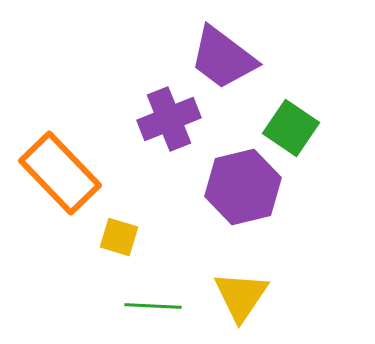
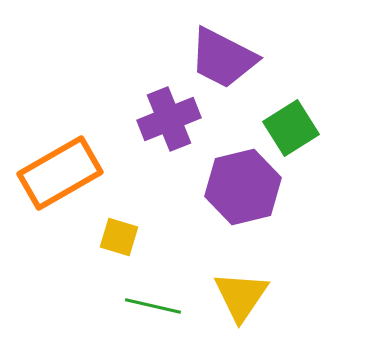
purple trapezoid: rotated 10 degrees counterclockwise
green square: rotated 24 degrees clockwise
orange rectangle: rotated 76 degrees counterclockwise
green line: rotated 10 degrees clockwise
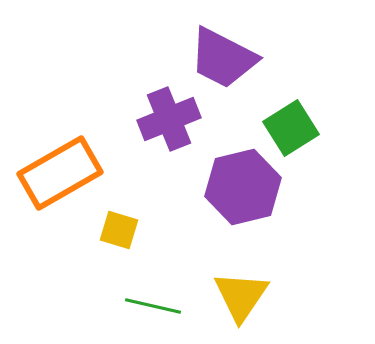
yellow square: moved 7 px up
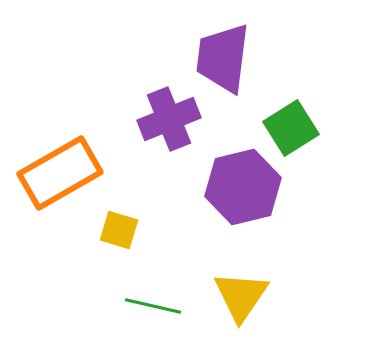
purple trapezoid: rotated 70 degrees clockwise
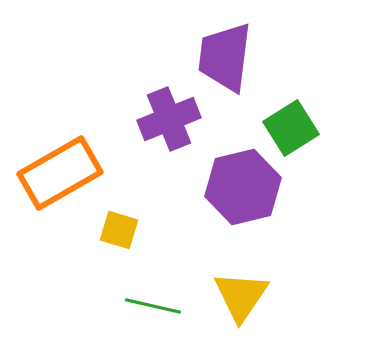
purple trapezoid: moved 2 px right, 1 px up
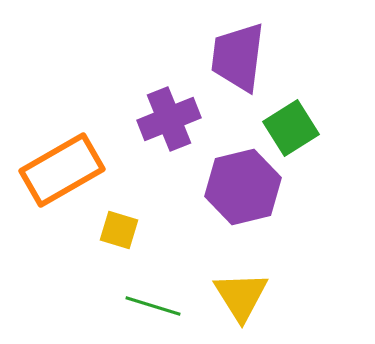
purple trapezoid: moved 13 px right
orange rectangle: moved 2 px right, 3 px up
yellow triangle: rotated 6 degrees counterclockwise
green line: rotated 4 degrees clockwise
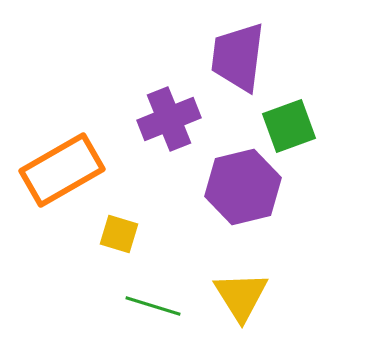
green square: moved 2 px left, 2 px up; rotated 12 degrees clockwise
yellow square: moved 4 px down
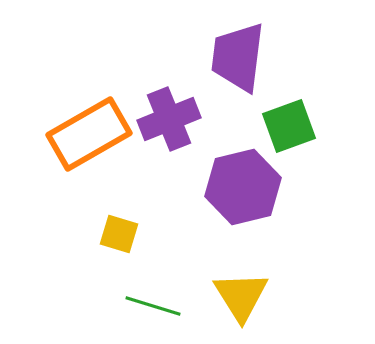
orange rectangle: moved 27 px right, 36 px up
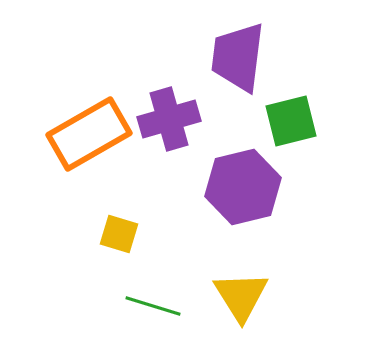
purple cross: rotated 6 degrees clockwise
green square: moved 2 px right, 5 px up; rotated 6 degrees clockwise
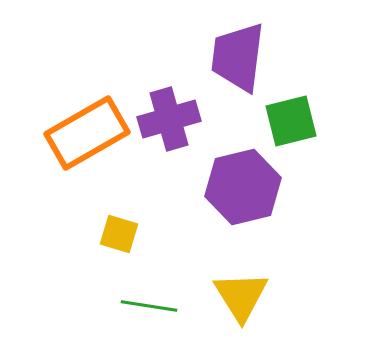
orange rectangle: moved 2 px left, 1 px up
green line: moved 4 px left; rotated 8 degrees counterclockwise
